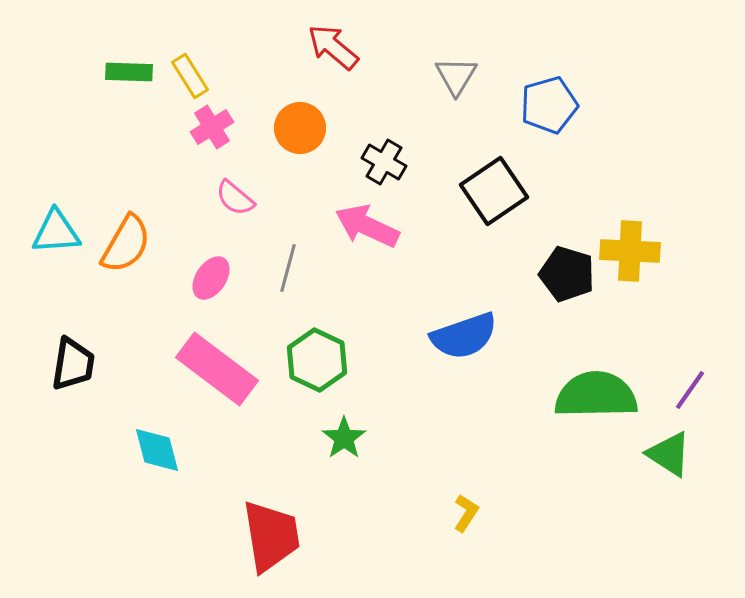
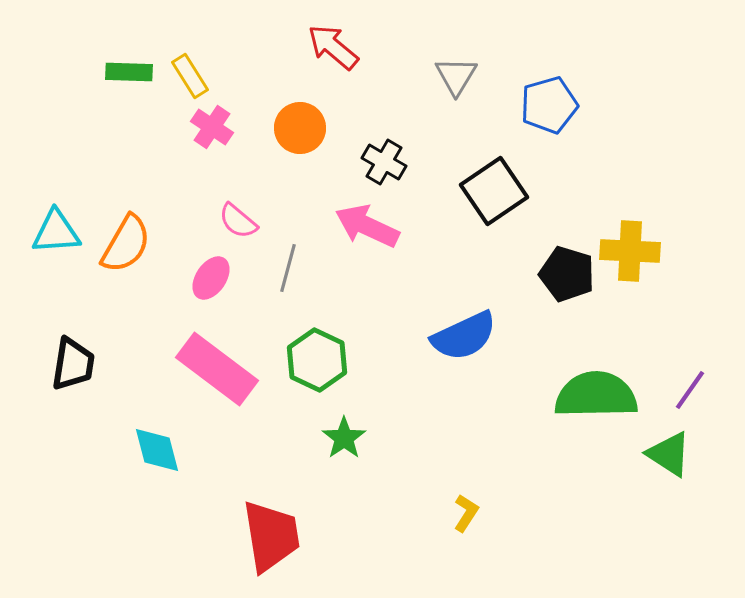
pink cross: rotated 24 degrees counterclockwise
pink semicircle: moved 3 px right, 23 px down
blue semicircle: rotated 6 degrees counterclockwise
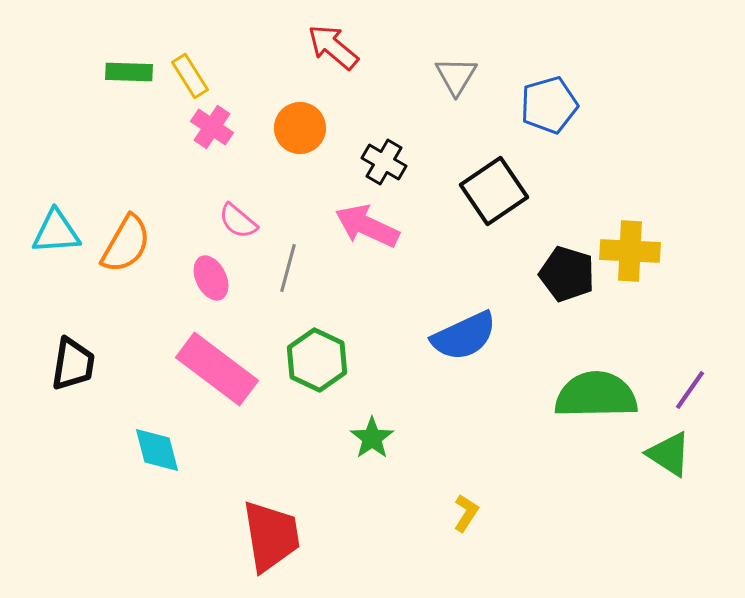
pink ellipse: rotated 60 degrees counterclockwise
green star: moved 28 px right
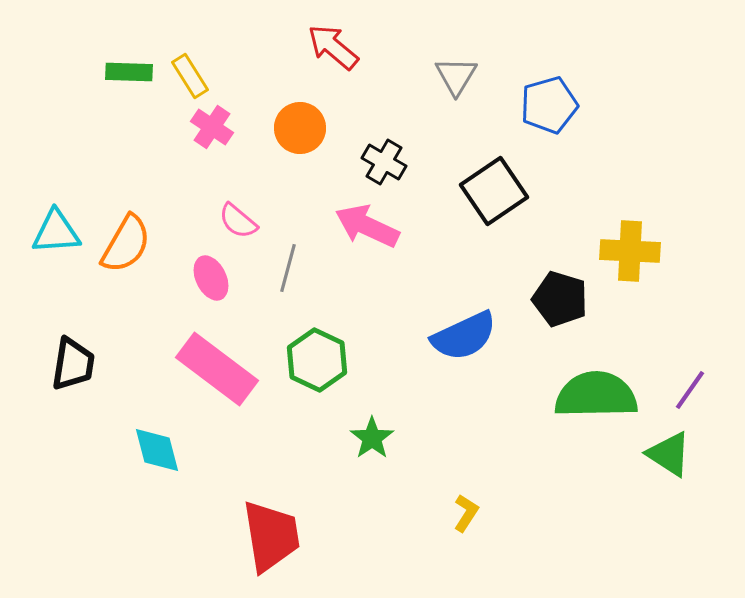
black pentagon: moved 7 px left, 25 px down
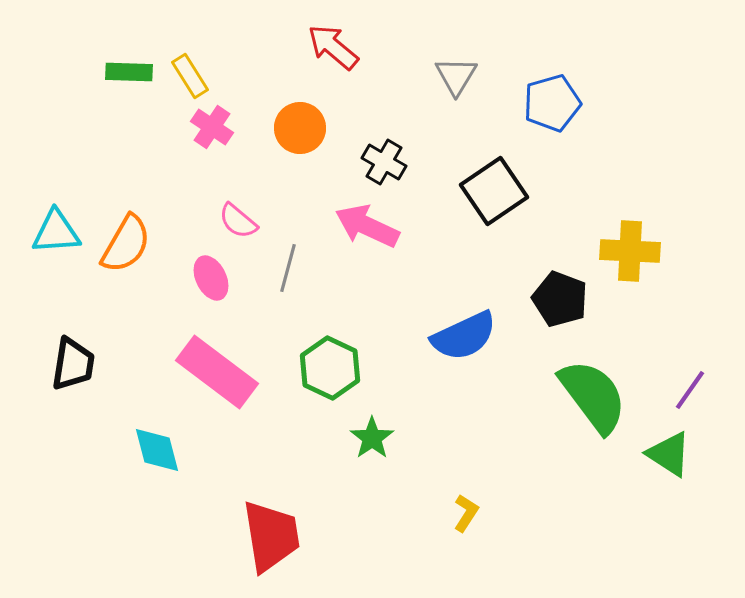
blue pentagon: moved 3 px right, 2 px up
black pentagon: rotated 4 degrees clockwise
green hexagon: moved 13 px right, 8 px down
pink rectangle: moved 3 px down
green semicircle: moved 3 px left, 1 px down; rotated 54 degrees clockwise
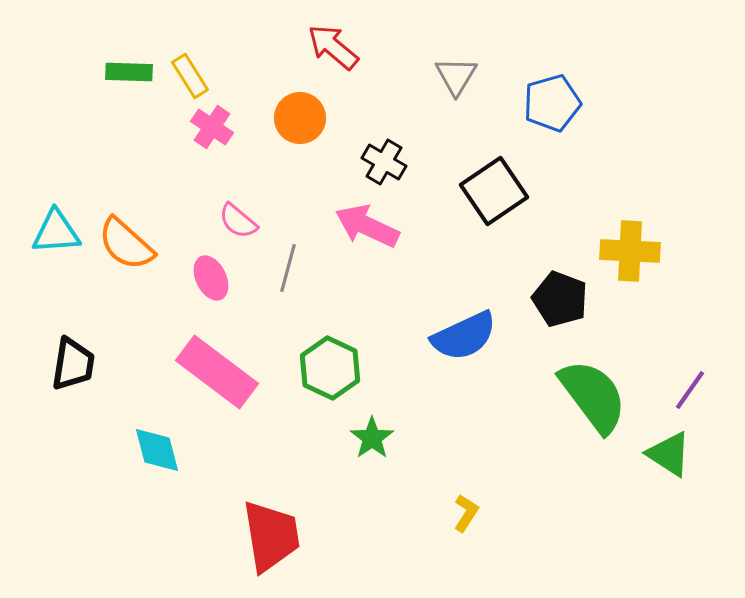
orange circle: moved 10 px up
orange semicircle: rotated 102 degrees clockwise
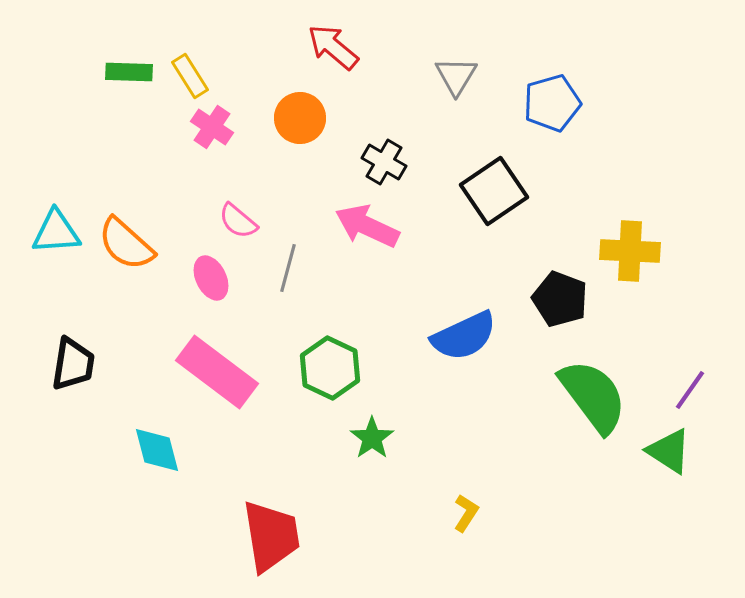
green triangle: moved 3 px up
